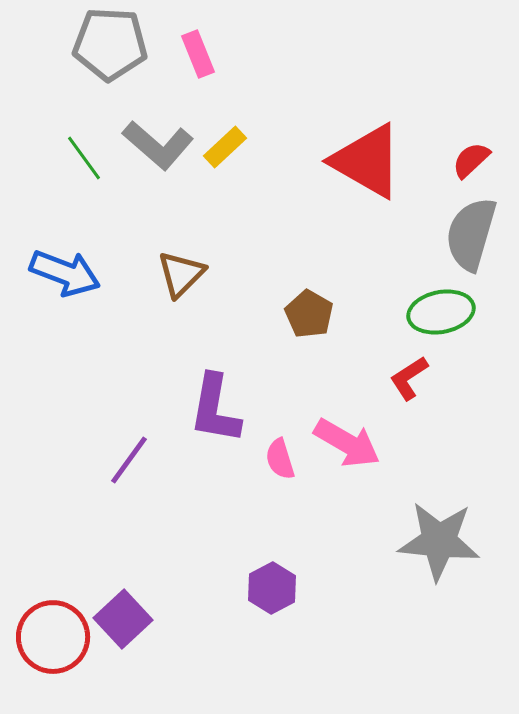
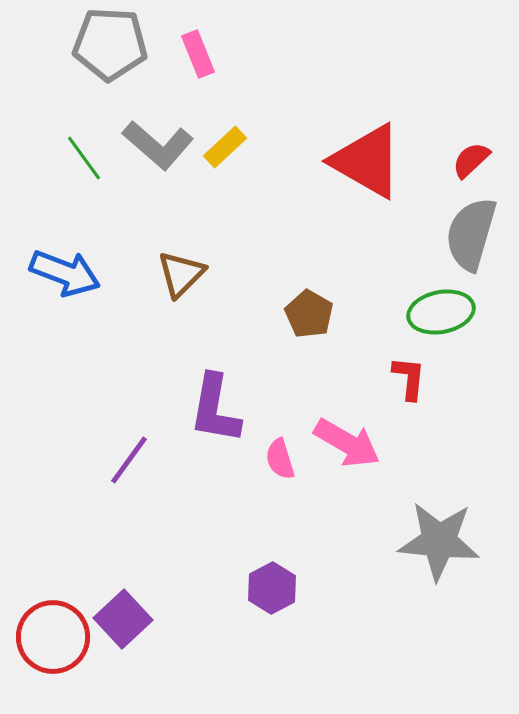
red L-shape: rotated 129 degrees clockwise
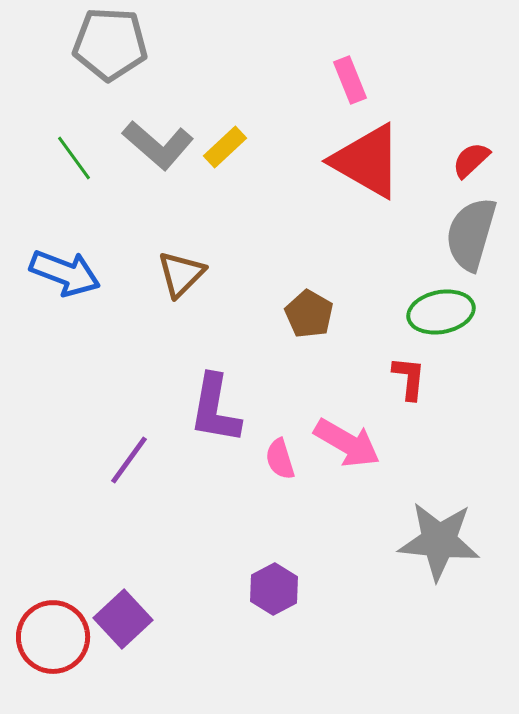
pink rectangle: moved 152 px right, 26 px down
green line: moved 10 px left
purple hexagon: moved 2 px right, 1 px down
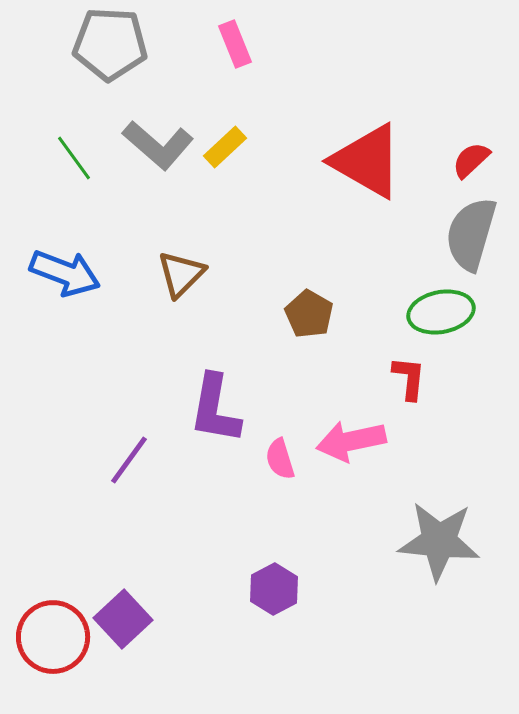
pink rectangle: moved 115 px left, 36 px up
pink arrow: moved 4 px right, 2 px up; rotated 138 degrees clockwise
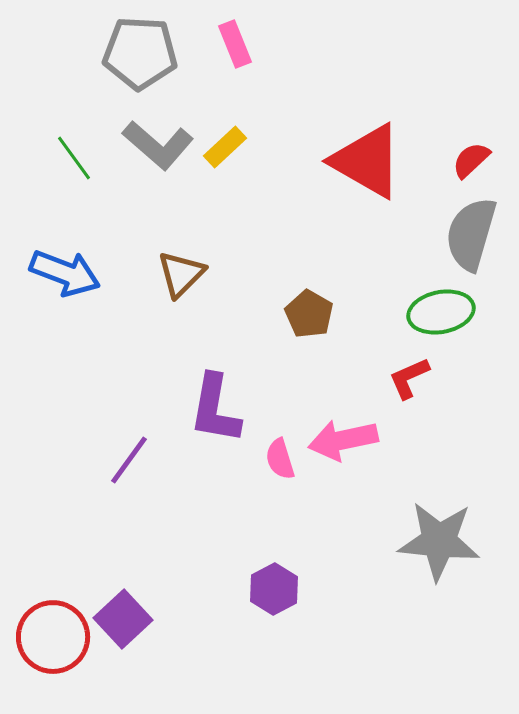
gray pentagon: moved 30 px right, 9 px down
red L-shape: rotated 120 degrees counterclockwise
pink arrow: moved 8 px left, 1 px up
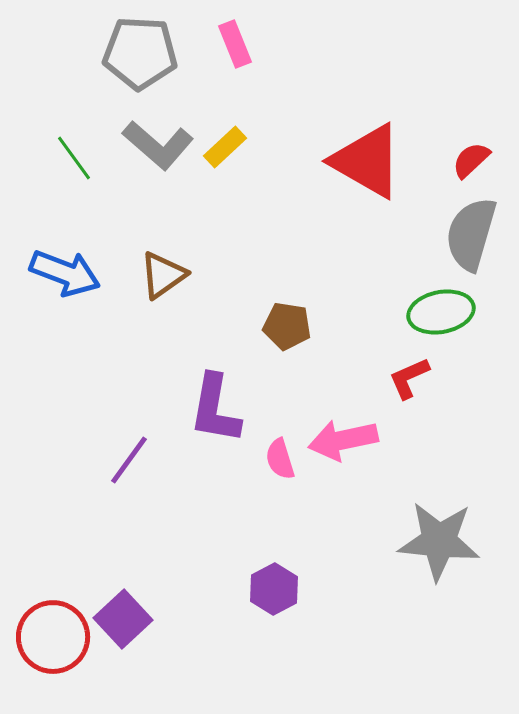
brown triangle: moved 18 px left, 1 px down; rotated 10 degrees clockwise
brown pentagon: moved 22 px left, 12 px down; rotated 21 degrees counterclockwise
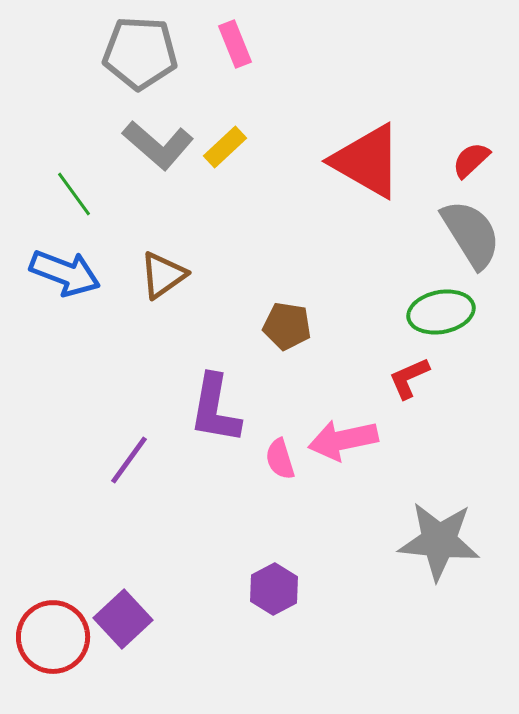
green line: moved 36 px down
gray semicircle: rotated 132 degrees clockwise
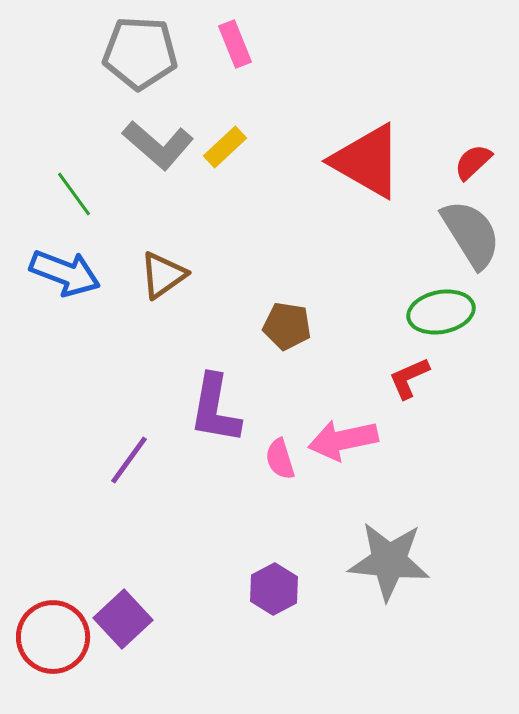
red semicircle: moved 2 px right, 2 px down
gray star: moved 50 px left, 20 px down
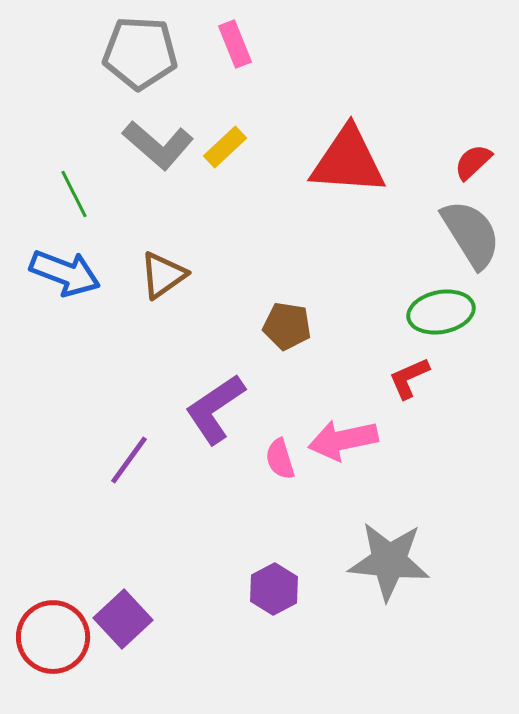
red triangle: moved 19 px left; rotated 26 degrees counterclockwise
green line: rotated 9 degrees clockwise
purple L-shape: rotated 46 degrees clockwise
